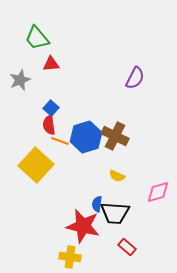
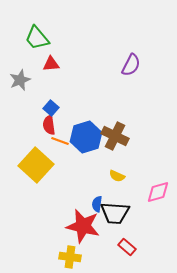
purple semicircle: moved 4 px left, 13 px up
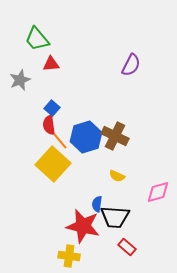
green trapezoid: moved 1 px down
blue square: moved 1 px right
orange line: rotated 30 degrees clockwise
yellow square: moved 17 px right, 1 px up
black trapezoid: moved 4 px down
yellow cross: moved 1 px left, 1 px up
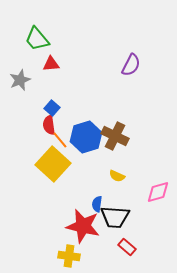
orange line: moved 1 px up
